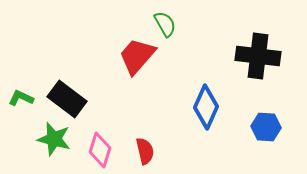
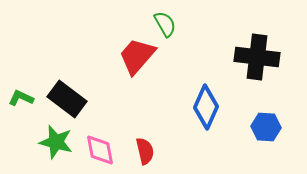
black cross: moved 1 px left, 1 px down
green star: moved 2 px right, 3 px down
pink diamond: rotated 28 degrees counterclockwise
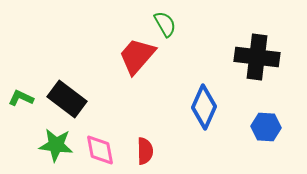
blue diamond: moved 2 px left
green star: moved 3 px down; rotated 8 degrees counterclockwise
red semicircle: rotated 12 degrees clockwise
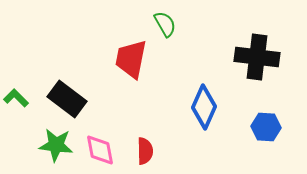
red trapezoid: moved 6 px left, 3 px down; rotated 30 degrees counterclockwise
green L-shape: moved 5 px left; rotated 20 degrees clockwise
